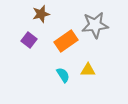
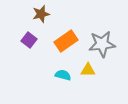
gray star: moved 7 px right, 19 px down
cyan semicircle: rotated 42 degrees counterclockwise
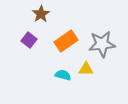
brown star: rotated 18 degrees counterclockwise
yellow triangle: moved 2 px left, 1 px up
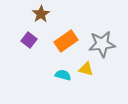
yellow triangle: rotated 14 degrees clockwise
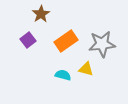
purple square: moved 1 px left; rotated 14 degrees clockwise
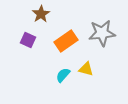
purple square: rotated 28 degrees counterclockwise
gray star: moved 11 px up
cyan semicircle: rotated 63 degrees counterclockwise
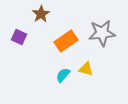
purple square: moved 9 px left, 3 px up
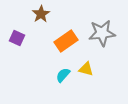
purple square: moved 2 px left, 1 px down
